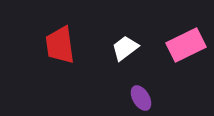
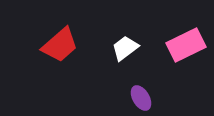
red trapezoid: rotated 123 degrees counterclockwise
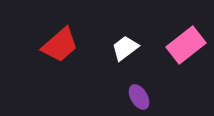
pink rectangle: rotated 12 degrees counterclockwise
purple ellipse: moved 2 px left, 1 px up
